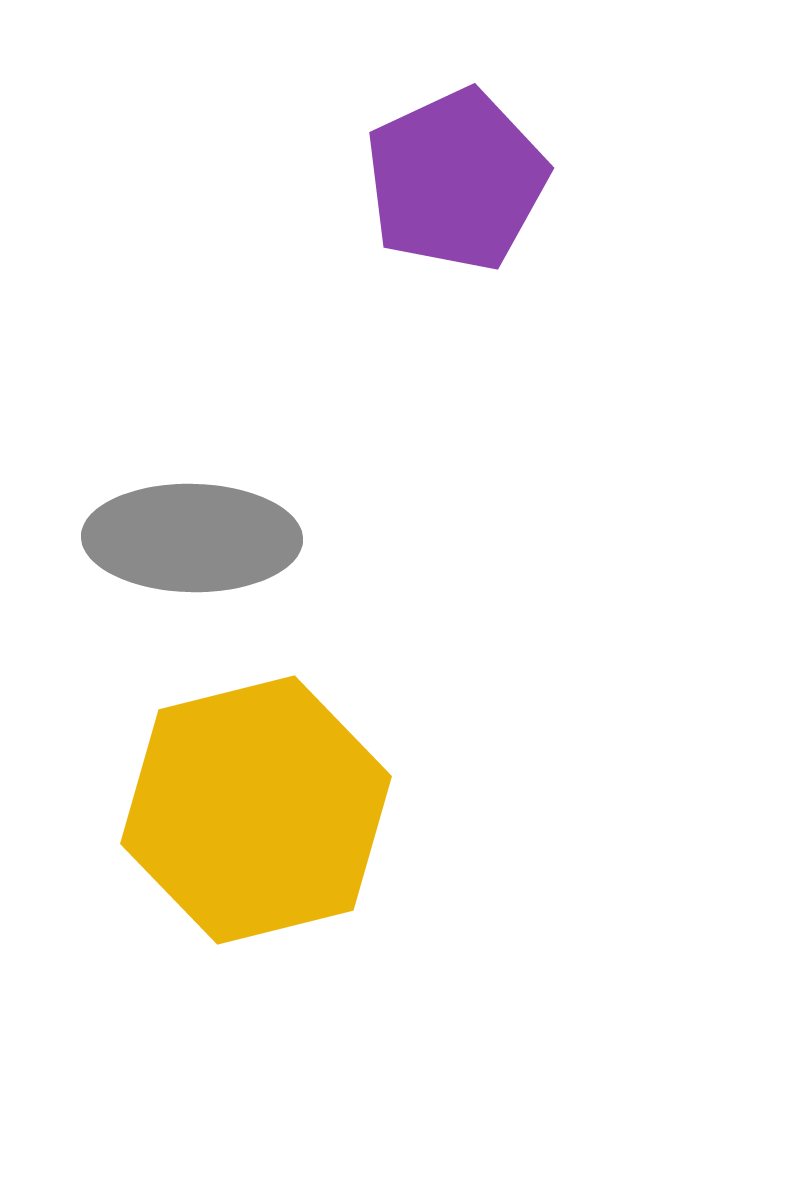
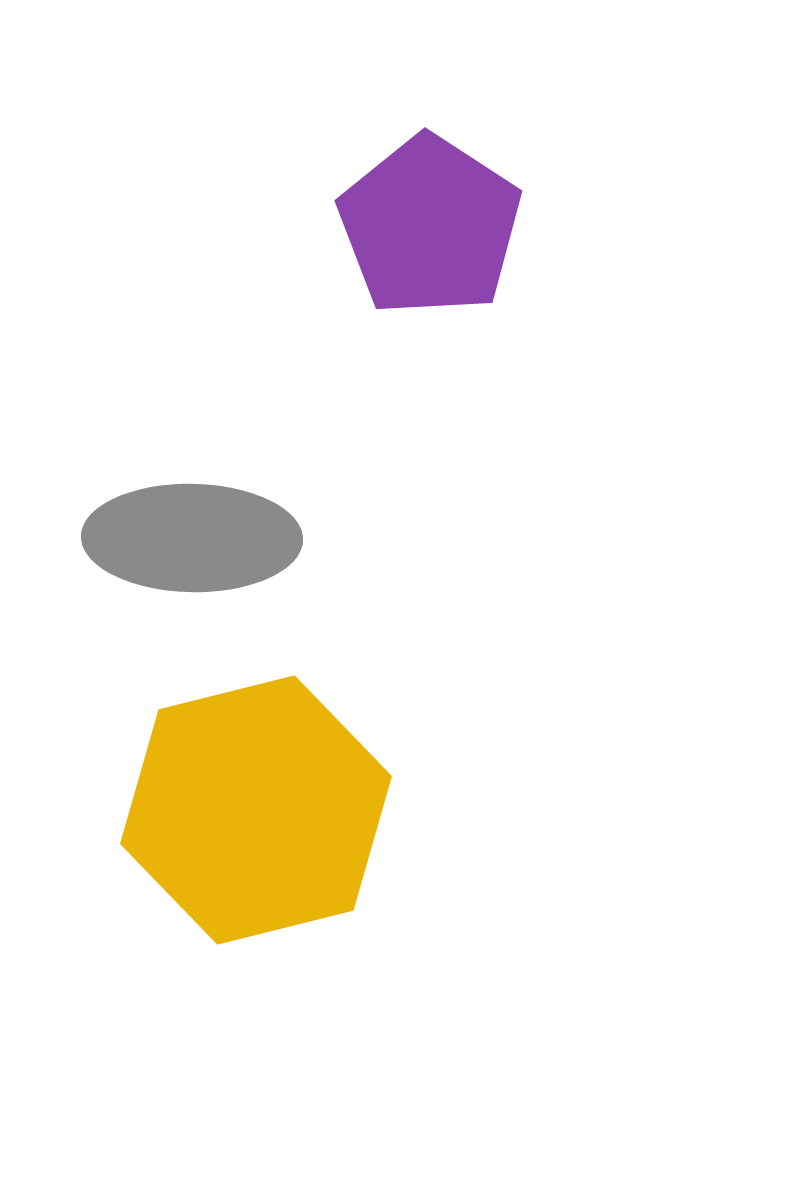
purple pentagon: moved 26 px left, 46 px down; rotated 14 degrees counterclockwise
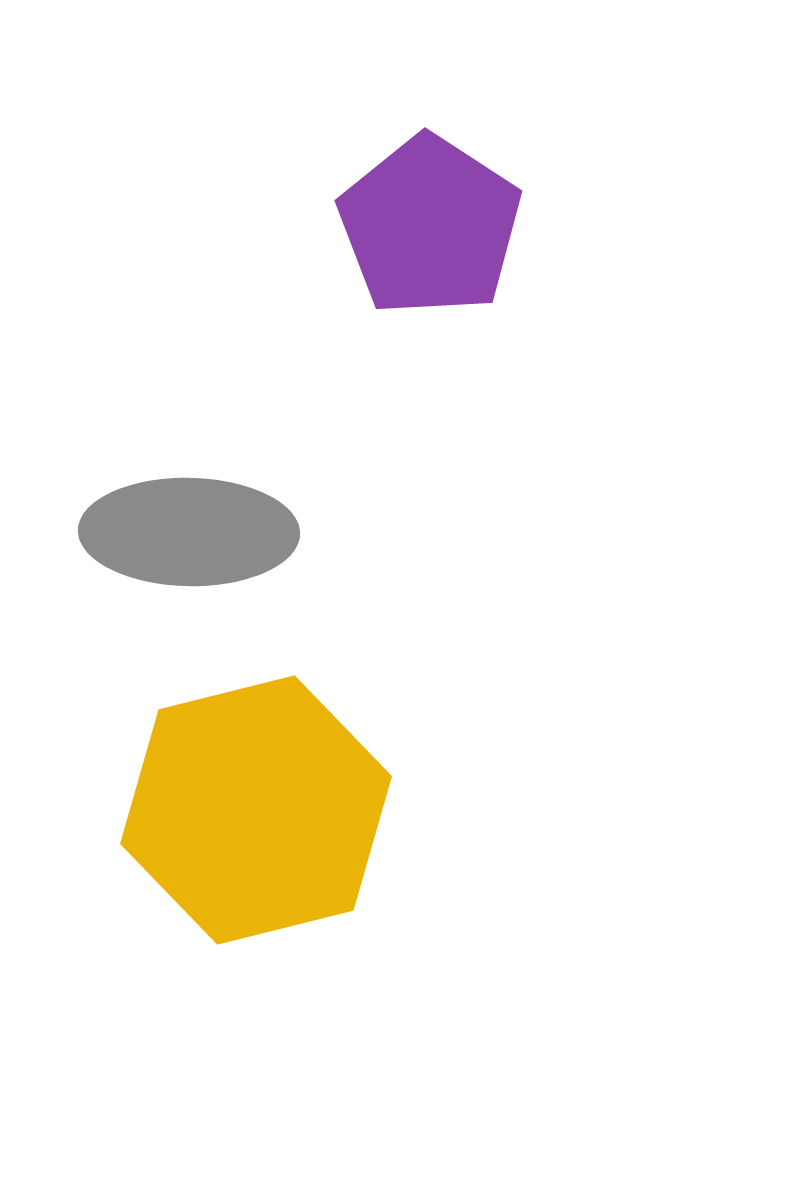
gray ellipse: moved 3 px left, 6 px up
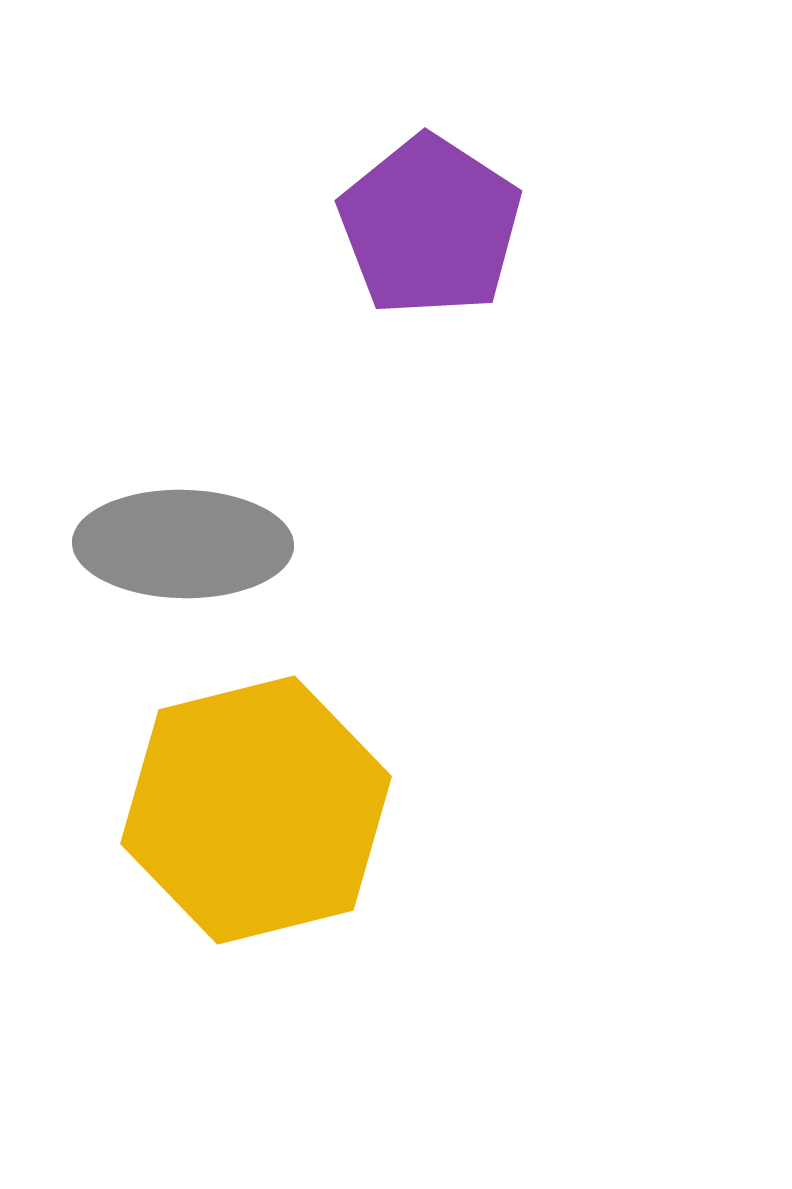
gray ellipse: moved 6 px left, 12 px down
